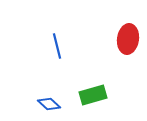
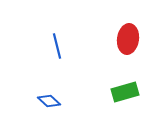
green rectangle: moved 32 px right, 3 px up
blue diamond: moved 3 px up
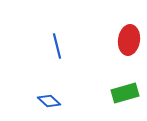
red ellipse: moved 1 px right, 1 px down
green rectangle: moved 1 px down
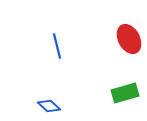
red ellipse: moved 1 px up; rotated 36 degrees counterclockwise
blue diamond: moved 5 px down
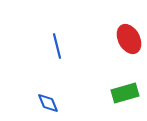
blue diamond: moved 1 px left, 3 px up; rotated 25 degrees clockwise
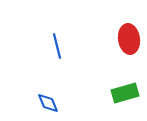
red ellipse: rotated 20 degrees clockwise
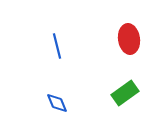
green rectangle: rotated 20 degrees counterclockwise
blue diamond: moved 9 px right
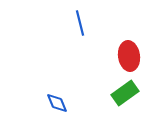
red ellipse: moved 17 px down
blue line: moved 23 px right, 23 px up
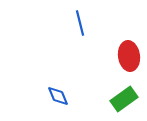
green rectangle: moved 1 px left, 6 px down
blue diamond: moved 1 px right, 7 px up
